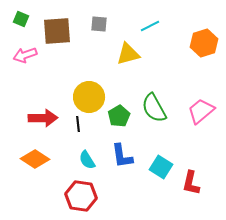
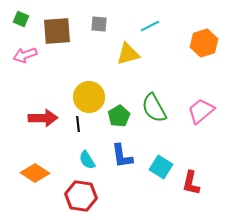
orange diamond: moved 14 px down
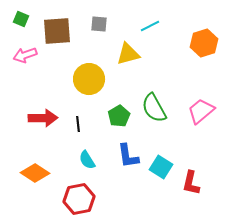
yellow circle: moved 18 px up
blue L-shape: moved 6 px right
red hexagon: moved 2 px left, 3 px down; rotated 20 degrees counterclockwise
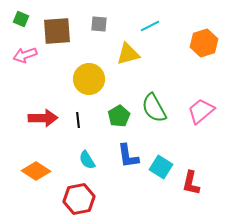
black line: moved 4 px up
orange diamond: moved 1 px right, 2 px up
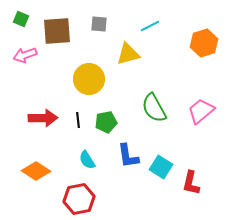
green pentagon: moved 13 px left, 6 px down; rotated 20 degrees clockwise
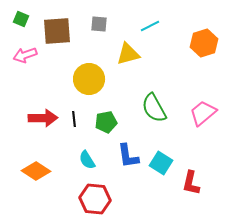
pink trapezoid: moved 2 px right, 2 px down
black line: moved 4 px left, 1 px up
cyan square: moved 4 px up
red hexagon: moved 16 px right; rotated 16 degrees clockwise
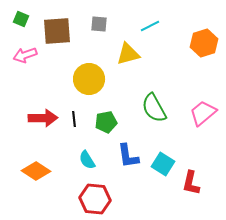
cyan square: moved 2 px right, 1 px down
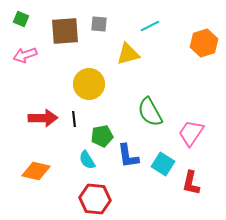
brown square: moved 8 px right
yellow circle: moved 5 px down
green semicircle: moved 4 px left, 4 px down
pink trapezoid: moved 12 px left, 20 px down; rotated 16 degrees counterclockwise
green pentagon: moved 4 px left, 14 px down
orange diamond: rotated 20 degrees counterclockwise
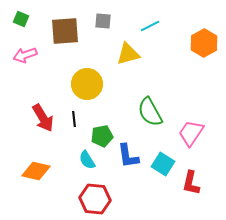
gray square: moved 4 px right, 3 px up
orange hexagon: rotated 12 degrees counterclockwise
yellow circle: moved 2 px left
red arrow: rotated 60 degrees clockwise
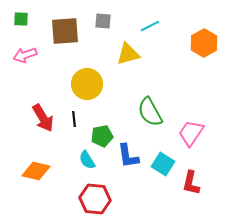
green square: rotated 21 degrees counterclockwise
